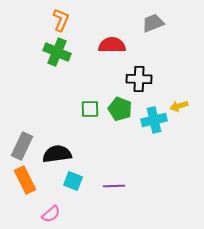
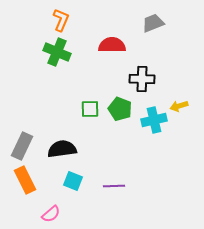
black cross: moved 3 px right
black semicircle: moved 5 px right, 5 px up
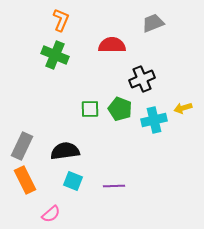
green cross: moved 2 px left, 3 px down
black cross: rotated 25 degrees counterclockwise
yellow arrow: moved 4 px right, 2 px down
black semicircle: moved 3 px right, 2 px down
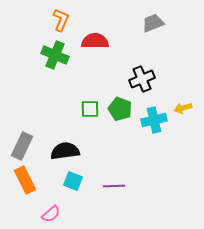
red semicircle: moved 17 px left, 4 px up
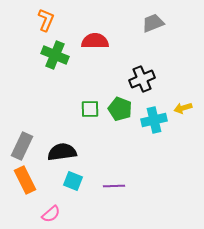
orange L-shape: moved 15 px left
black semicircle: moved 3 px left, 1 px down
